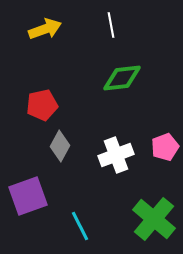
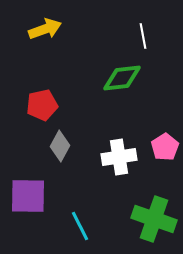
white line: moved 32 px right, 11 px down
pink pentagon: rotated 12 degrees counterclockwise
white cross: moved 3 px right, 2 px down; rotated 12 degrees clockwise
purple square: rotated 21 degrees clockwise
green cross: rotated 21 degrees counterclockwise
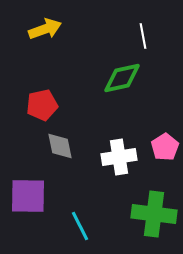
green diamond: rotated 6 degrees counterclockwise
gray diamond: rotated 40 degrees counterclockwise
green cross: moved 5 px up; rotated 12 degrees counterclockwise
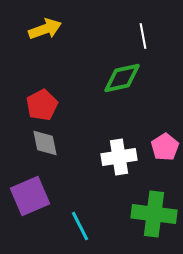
red pentagon: rotated 16 degrees counterclockwise
gray diamond: moved 15 px left, 3 px up
purple square: moved 2 px right; rotated 24 degrees counterclockwise
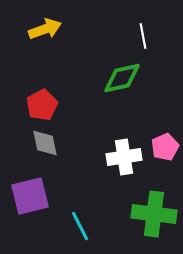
pink pentagon: rotated 8 degrees clockwise
white cross: moved 5 px right
purple square: rotated 9 degrees clockwise
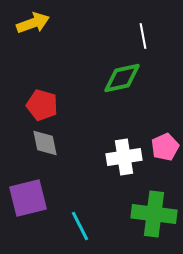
yellow arrow: moved 12 px left, 6 px up
red pentagon: rotated 28 degrees counterclockwise
purple square: moved 2 px left, 2 px down
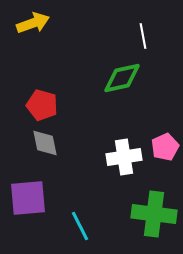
purple square: rotated 9 degrees clockwise
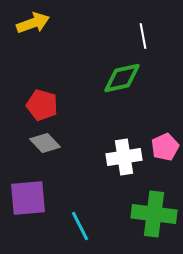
gray diamond: rotated 32 degrees counterclockwise
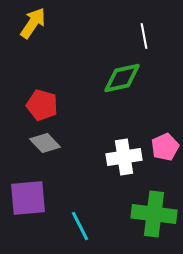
yellow arrow: rotated 36 degrees counterclockwise
white line: moved 1 px right
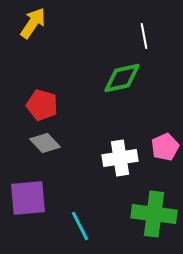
white cross: moved 4 px left, 1 px down
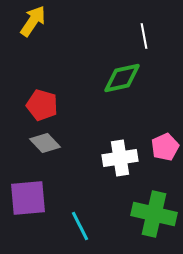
yellow arrow: moved 2 px up
green cross: rotated 6 degrees clockwise
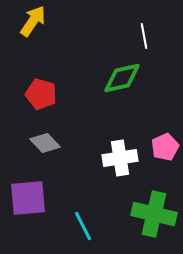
red pentagon: moved 1 px left, 11 px up
cyan line: moved 3 px right
